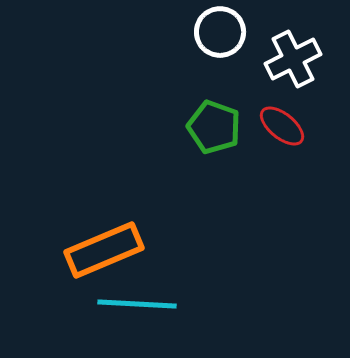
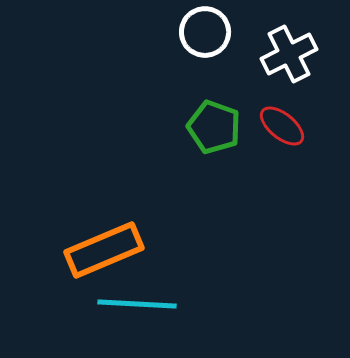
white circle: moved 15 px left
white cross: moved 4 px left, 5 px up
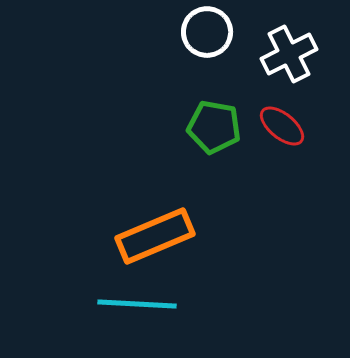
white circle: moved 2 px right
green pentagon: rotated 10 degrees counterclockwise
orange rectangle: moved 51 px right, 14 px up
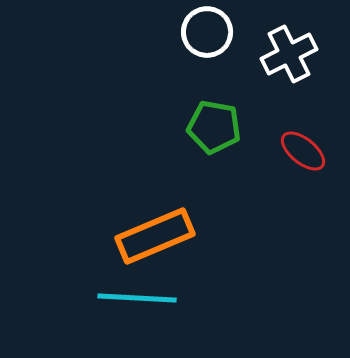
red ellipse: moved 21 px right, 25 px down
cyan line: moved 6 px up
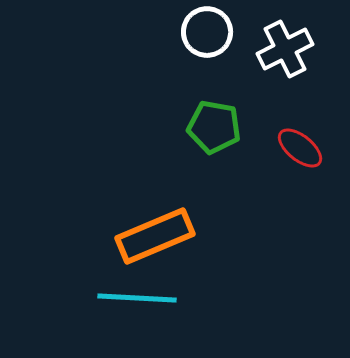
white cross: moved 4 px left, 5 px up
red ellipse: moved 3 px left, 3 px up
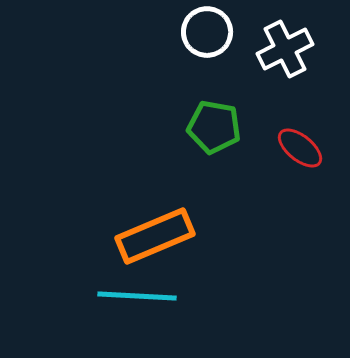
cyan line: moved 2 px up
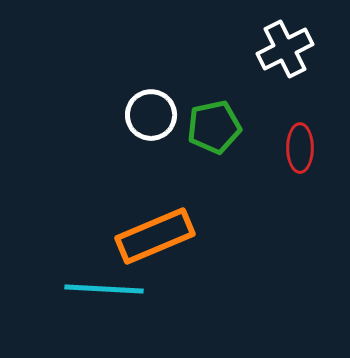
white circle: moved 56 px left, 83 px down
green pentagon: rotated 22 degrees counterclockwise
red ellipse: rotated 51 degrees clockwise
cyan line: moved 33 px left, 7 px up
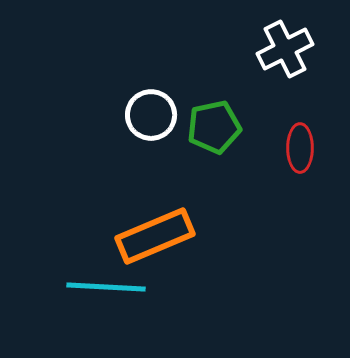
cyan line: moved 2 px right, 2 px up
